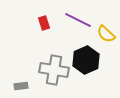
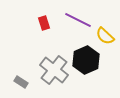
yellow semicircle: moved 1 px left, 2 px down
gray cross: rotated 28 degrees clockwise
gray rectangle: moved 4 px up; rotated 40 degrees clockwise
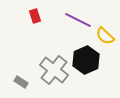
red rectangle: moved 9 px left, 7 px up
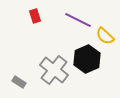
black hexagon: moved 1 px right, 1 px up
gray rectangle: moved 2 px left
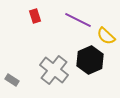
yellow semicircle: moved 1 px right
black hexagon: moved 3 px right, 1 px down
gray rectangle: moved 7 px left, 2 px up
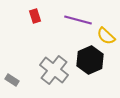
purple line: rotated 12 degrees counterclockwise
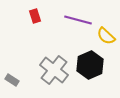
black hexagon: moved 5 px down
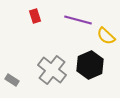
gray cross: moved 2 px left
